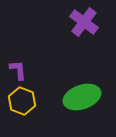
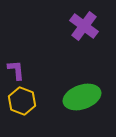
purple cross: moved 4 px down
purple L-shape: moved 2 px left
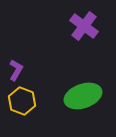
purple L-shape: rotated 35 degrees clockwise
green ellipse: moved 1 px right, 1 px up
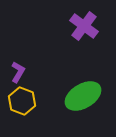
purple L-shape: moved 2 px right, 2 px down
green ellipse: rotated 12 degrees counterclockwise
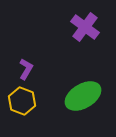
purple cross: moved 1 px right, 1 px down
purple L-shape: moved 8 px right, 3 px up
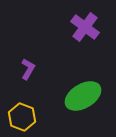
purple L-shape: moved 2 px right
yellow hexagon: moved 16 px down
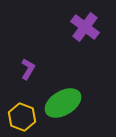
green ellipse: moved 20 px left, 7 px down
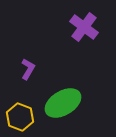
purple cross: moved 1 px left
yellow hexagon: moved 2 px left
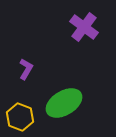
purple L-shape: moved 2 px left
green ellipse: moved 1 px right
